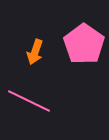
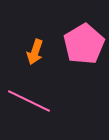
pink pentagon: rotated 6 degrees clockwise
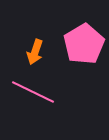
pink line: moved 4 px right, 9 px up
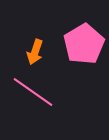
pink line: rotated 9 degrees clockwise
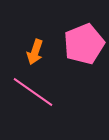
pink pentagon: rotated 9 degrees clockwise
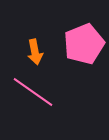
orange arrow: rotated 30 degrees counterclockwise
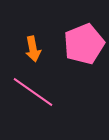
orange arrow: moved 2 px left, 3 px up
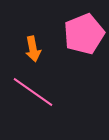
pink pentagon: moved 10 px up
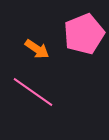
orange arrow: moved 4 px right; rotated 45 degrees counterclockwise
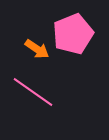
pink pentagon: moved 11 px left
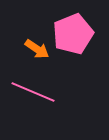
pink line: rotated 12 degrees counterclockwise
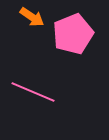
orange arrow: moved 5 px left, 32 px up
